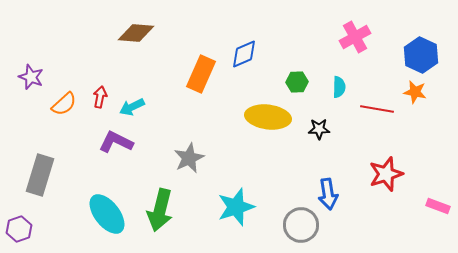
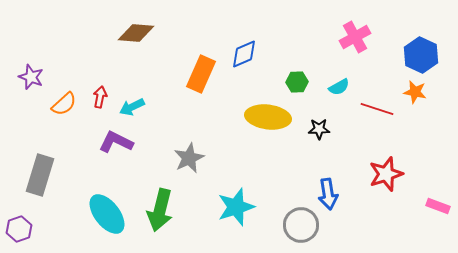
cyan semicircle: rotated 60 degrees clockwise
red line: rotated 8 degrees clockwise
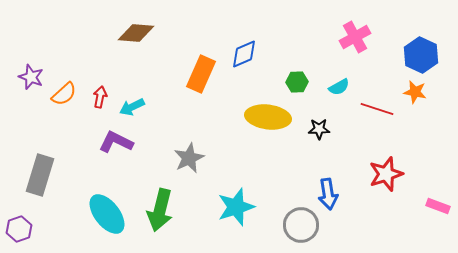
orange semicircle: moved 10 px up
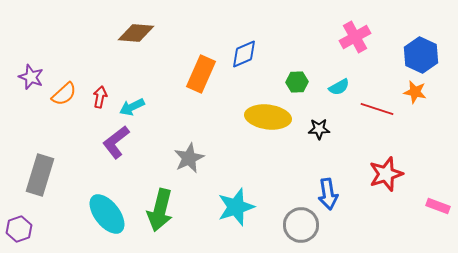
purple L-shape: rotated 64 degrees counterclockwise
